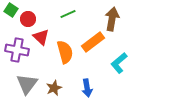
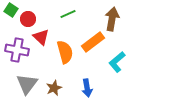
cyan L-shape: moved 2 px left, 1 px up
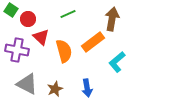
orange semicircle: moved 1 px left, 1 px up
gray triangle: rotated 40 degrees counterclockwise
brown star: moved 1 px right, 1 px down
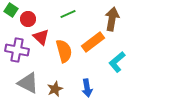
gray triangle: moved 1 px right, 1 px up
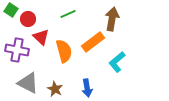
brown star: rotated 21 degrees counterclockwise
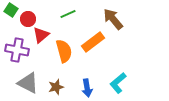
brown arrow: moved 1 px right; rotated 50 degrees counterclockwise
red triangle: moved 2 px up; rotated 36 degrees clockwise
cyan L-shape: moved 1 px right, 21 px down
brown star: moved 1 px right, 2 px up; rotated 28 degrees clockwise
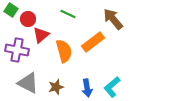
green line: rotated 49 degrees clockwise
cyan L-shape: moved 6 px left, 4 px down
